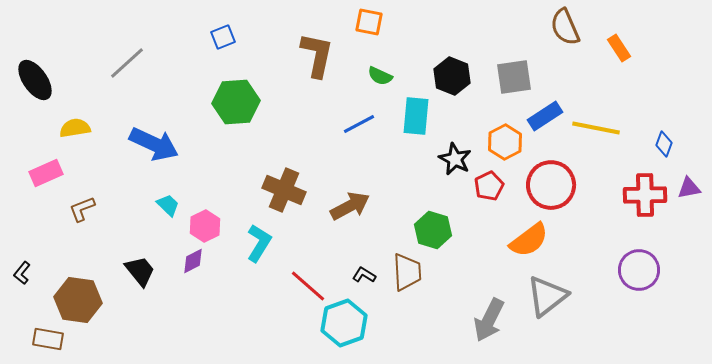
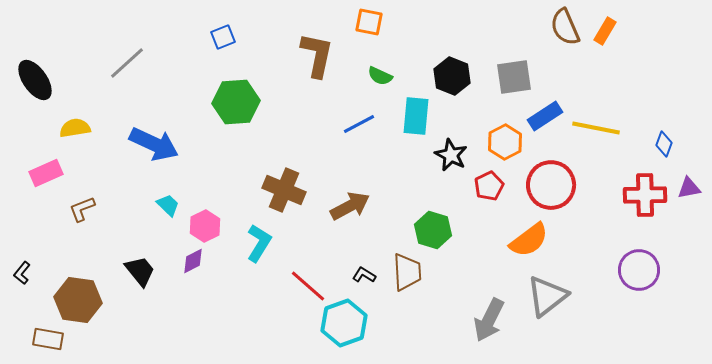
orange rectangle at (619, 48): moved 14 px left, 17 px up; rotated 64 degrees clockwise
black star at (455, 159): moved 4 px left, 4 px up
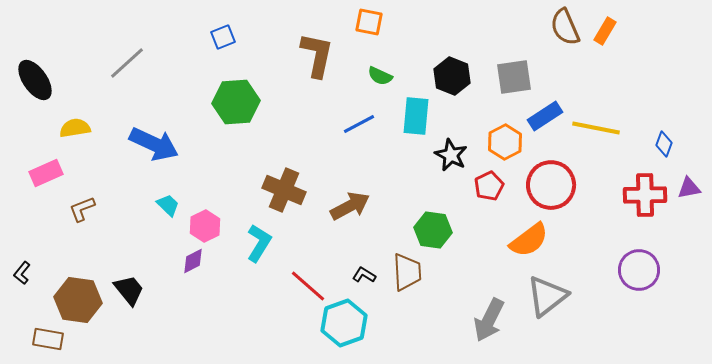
green hexagon at (433, 230): rotated 9 degrees counterclockwise
black trapezoid at (140, 271): moved 11 px left, 19 px down
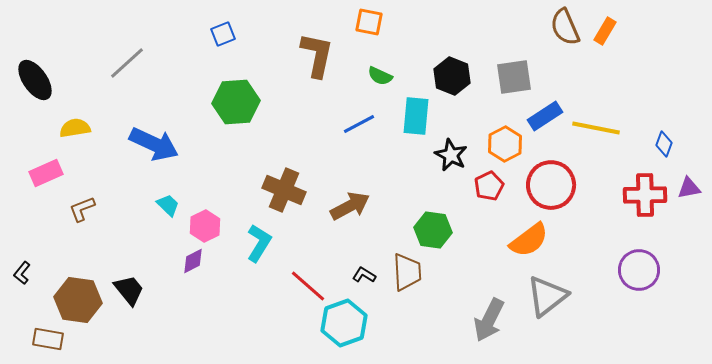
blue square at (223, 37): moved 3 px up
orange hexagon at (505, 142): moved 2 px down
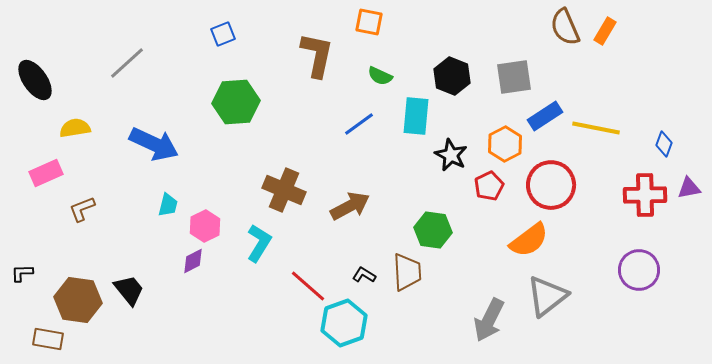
blue line at (359, 124): rotated 8 degrees counterclockwise
cyan trapezoid at (168, 205): rotated 60 degrees clockwise
black L-shape at (22, 273): rotated 50 degrees clockwise
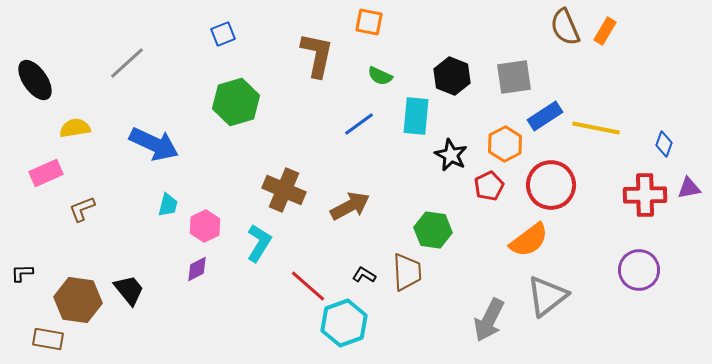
green hexagon at (236, 102): rotated 12 degrees counterclockwise
purple diamond at (193, 261): moved 4 px right, 8 px down
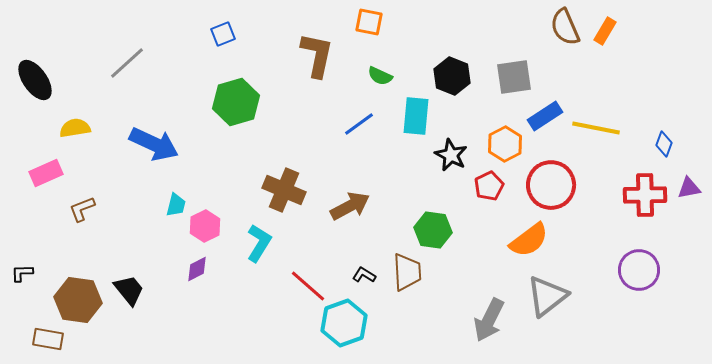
cyan trapezoid at (168, 205): moved 8 px right
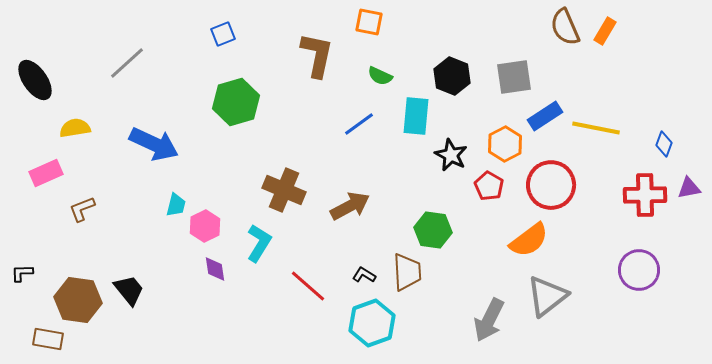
red pentagon at (489, 186): rotated 16 degrees counterclockwise
purple diamond at (197, 269): moved 18 px right; rotated 72 degrees counterclockwise
cyan hexagon at (344, 323): moved 28 px right
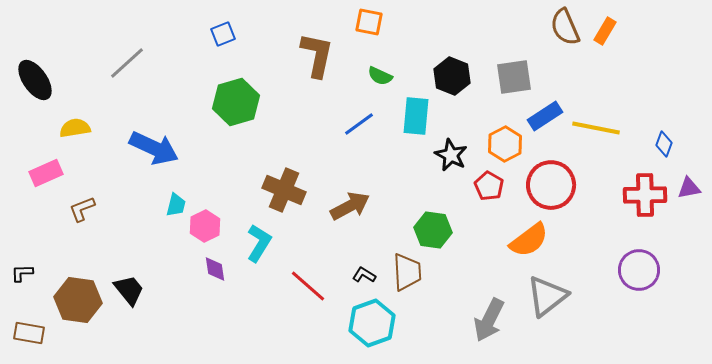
blue arrow at (154, 144): moved 4 px down
brown rectangle at (48, 339): moved 19 px left, 6 px up
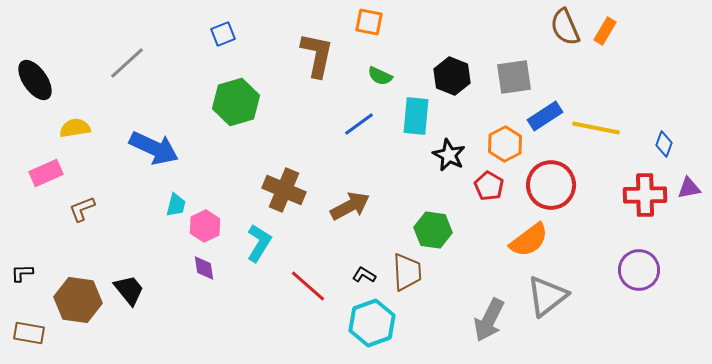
black star at (451, 155): moved 2 px left
purple diamond at (215, 269): moved 11 px left, 1 px up
